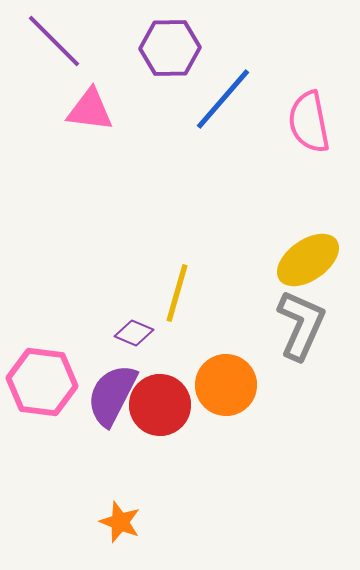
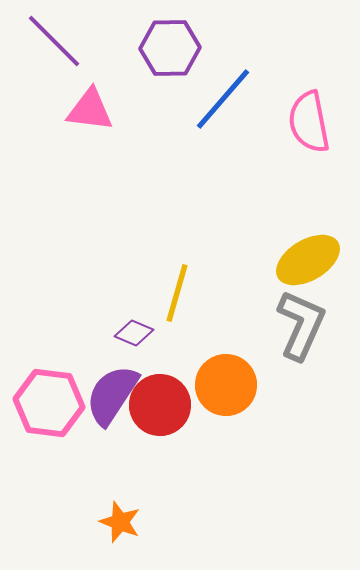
yellow ellipse: rotated 4 degrees clockwise
pink hexagon: moved 7 px right, 21 px down
purple semicircle: rotated 6 degrees clockwise
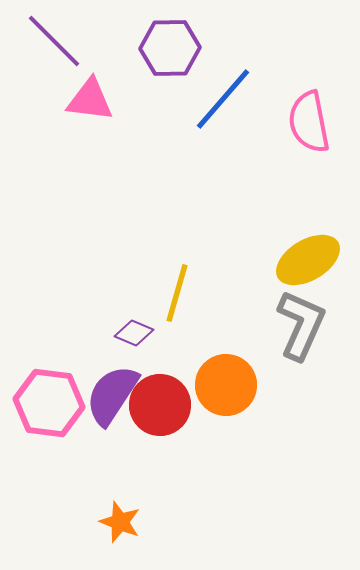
pink triangle: moved 10 px up
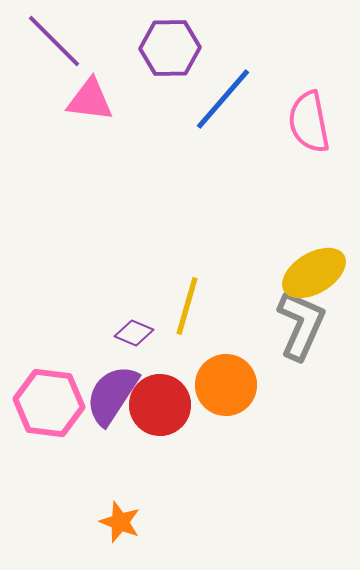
yellow ellipse: moved 6 px right, 13 px down
yellow line: moved 10 px right, 13 px down
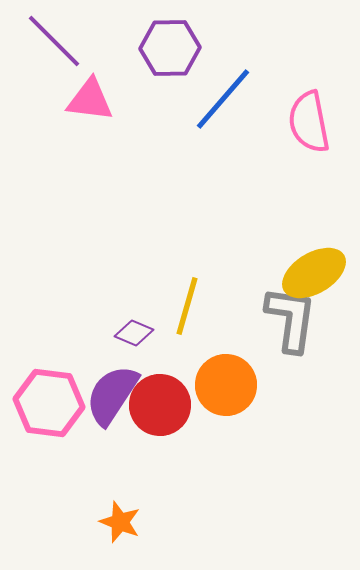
gray L-shape: moved 10 px left, 6 px up; rotated 16 degrees counterclockwise
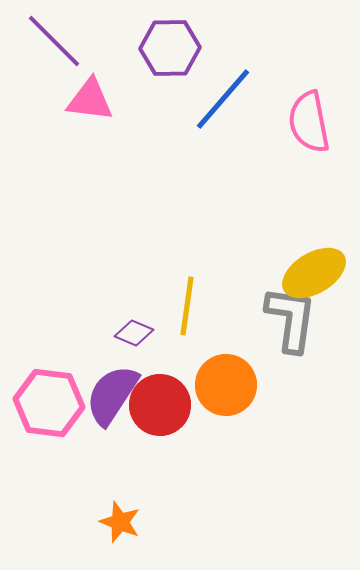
yellow line: rotated 8 degrees counterclockwise
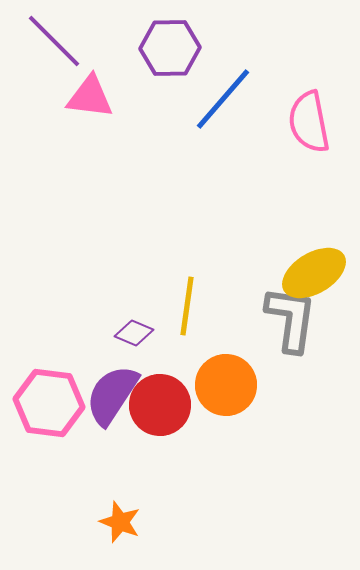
pink triangle: moved 3 px up
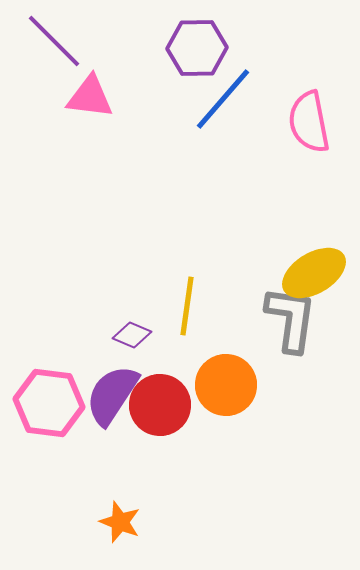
purple hexagon: moved 27 px right
purple diamond: moved 2 px left, 2 px down
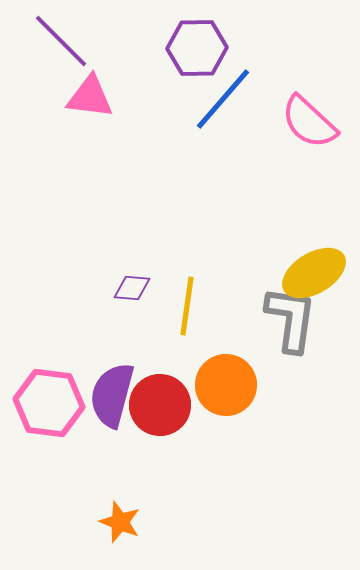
purple line: moved 7 px right
pink semicircle: rotated 36 degrees counterclockwise
purple diamond: moved 47 px up; rotated 18 degrees counterclockwise
purple semicircle: rotated 18 degrees counterclockwise
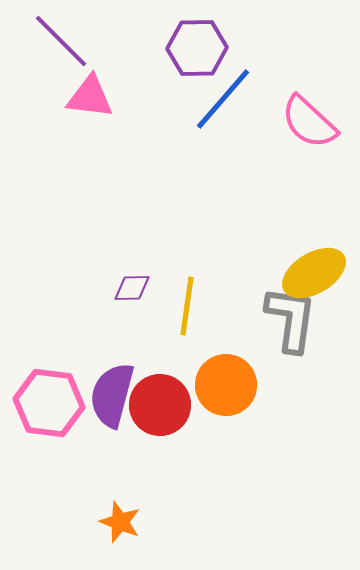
purple diamond: rotated 6 degrees counterclockwise
